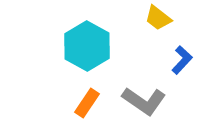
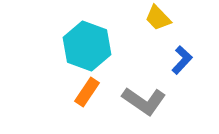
yellow trapezoid: rotated 8 degrees clockwise
cyan hexagon: rotated 9 degrees counterclockwise
orange rectangle: moved 11 px up
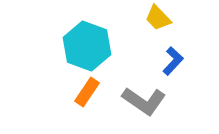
blue L-shape: moved 9 px left, 1 px down
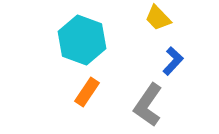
cyan hexagon: moved 5 px left, 6 px up
gray L-shape: moved 4 px right, 4 px down; rotated 90 degrees clockwise
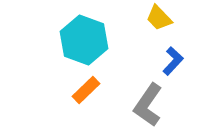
yellow trapezoid: moved 1 px right
cyan hexagon: moved 2 px right
orange rectangle: moved 1 px left, 2 px up; rotated 12 degrees clockwise
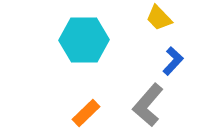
cyan hexagon: rotated 21 degrees counterclockwise
orange rectangle: moved 23 px down
gray L-shape: rotated 6 degrees clockwise
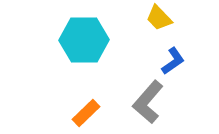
blue L-shape: rotated 12 degrees clockwise
gray L-shape: moved 3 px up
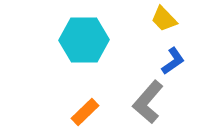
yellow trapezoid: moved 5 px right, 1 px down
orange rectangle: moved 1 px left, 1 px up
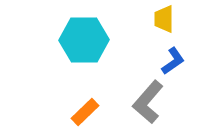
yellow trapezoid: rotated 44 degrees clockwise
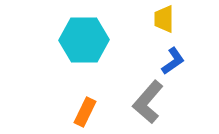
orange rectangle: rotated 20 degrees counterclockwise
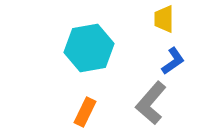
cyan hexagon: moved 5 px right, 8 px down; rotated 9 degrees counterclockwise
gray L-shape: moved 3 px right, 1 px down
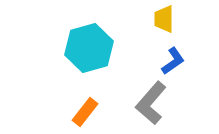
cyan hexagon: rotated 6 degrees counterclockwise
orange rectangle: rotated 12 degrees clockwise
